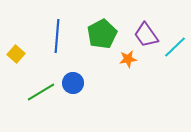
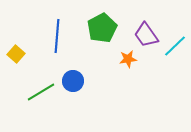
green pentagon: moved 6 px up
cyan line: moved 1 px up
blue circle: moved 2 px up
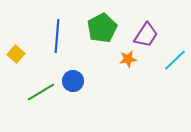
purple trapezoid: rotated 112 degrees counterclockwise
cyan line: moved 14 px down
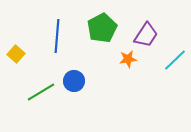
blue circle: moved 1 px right
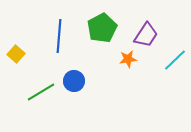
blue line: moved 2 px right
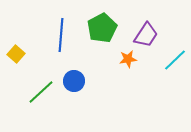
blue line: moved 2 px right, 1 px up
green line: rotated 12 degrees counterclockwise
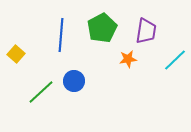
purple trapezoid: moved 4 px up; rotated 24 degrees counterclockwise
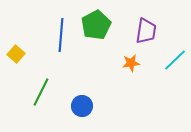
green pentagon: moved 6 px left, 3 px up
orange star: moved 3 px right, 4 px down
blue circle: moved 8 px right, 25 px down
green line: rotated 20 degrees counterclockwise
